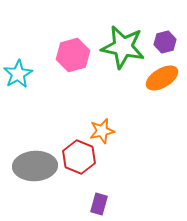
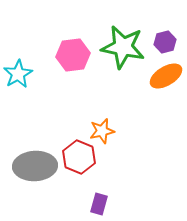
pink hexagon: rotated 8 degrees clockwise
orange ellipse: moved 4 px right, 2 px up
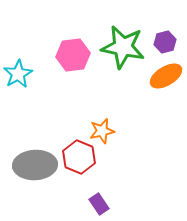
gray ellipse: moved 1 px up
purple rectangle: rotated 50 degrees counterclockwise
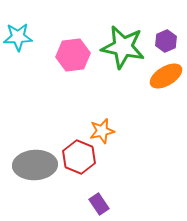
purple hexagon: moved 1 px right, 1 px up; rotated 10 degrees counterclockwise
cyan star: moved 37 px up; rotated 28 degrees clockwise
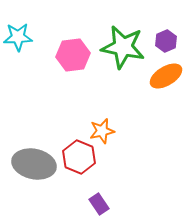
gray ellipse: moved 1 px left, 1 px up; rotated 15 degrees clockwise
